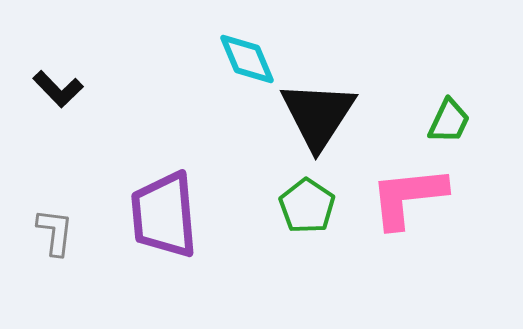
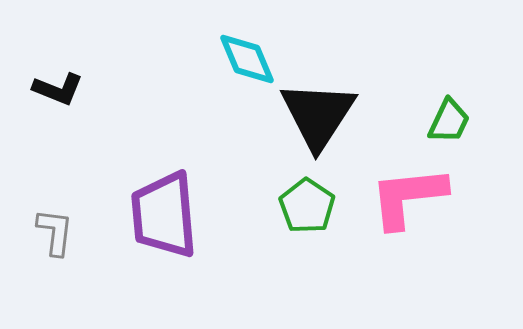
black L-shape: rotated 24 degrees counterclockwise
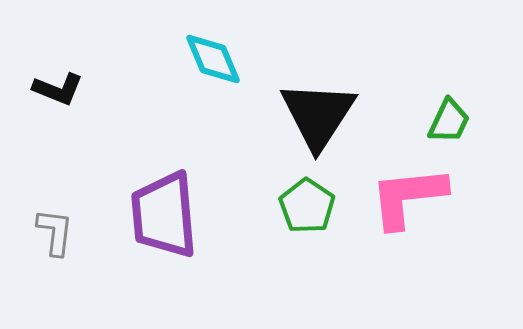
cyan diamond: moved 34 px left
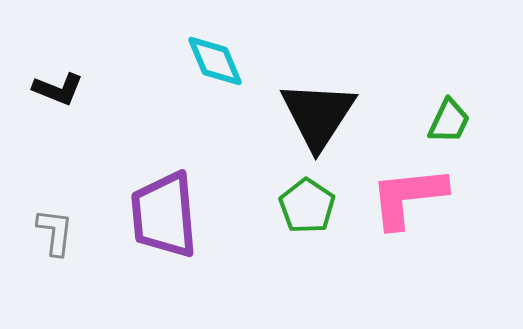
cyan diamond: moved 2 px right, 2 px down
